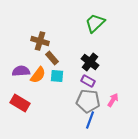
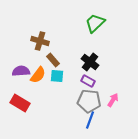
brown rectangle: moved 1 px right, 2 px down
gray pentagon: moved 1 px right
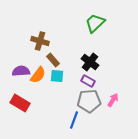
gray pentagon: rotated 10 degrees counterclockwise
blue line: moved 16 px left
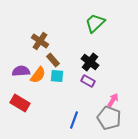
brown cross: rotated 18 degrees clockwise
gray pentagon: moved 20 px right, 17 px down; rotated 25 degrees clockwise
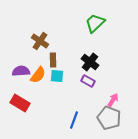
brown rectangle: rotated 40 degrees clockwise
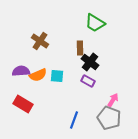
green trapezoid: rotated 105 degrees counterclockwise
brown rectangle: moved 27 px right, 12 px up
orange semicircle: rotated 30 degrees clockwise
red rectangle: moved 3 px right, 1 px down
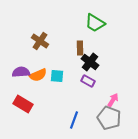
purple semicircle: moved 1 px down
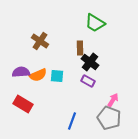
blue line: moved 2 px left, 1 px down
